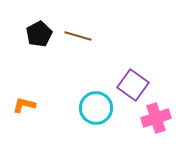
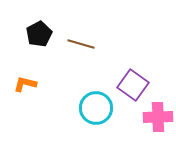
brown line: moved 3 px right, 8 px down
orange L-shape: moved 1 px right, 21 px up
pink cross: moved 2 px right, 1 px up; rotated 16 degrees clockwise
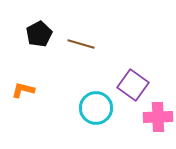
orange L-shape: moved 2 px left, 6 px down
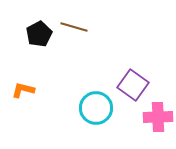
brown line: moved 7 px left, 17 px up
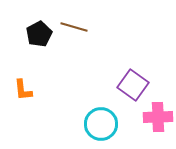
orange L-shape: rotated 110 degrees counterclockwise
cyan circle: moved 5 px right, 16 px down
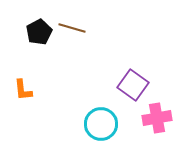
brown line: moved 2 px left, 1 px down
black pentagon: moved 2 px up
pink cross: moved 1 px left, 1 px down; rotated 8 degrees counterclockwise
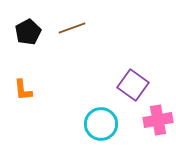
brown line: rotated 36 degrees counterclockwise
black pentagon: moved 11 px left
pink cross: moved 1 px right, 2 px down
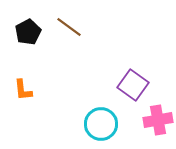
brown line: moved 3 px left, 1 px up; rotated 56 degrees clockwise
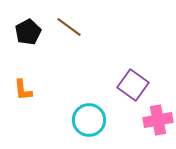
cyan circle: moved 12 px left, 4 px up
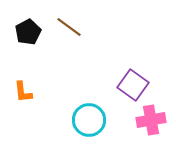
orange L-shape: moved 2 px down
pink cross: moved 7 px left
